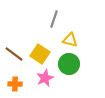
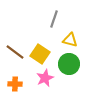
brown line: moved 1 px right, 2 px up
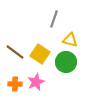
green circle: moved 3 px left, 2 px up
pink star: moved 9 px left, 4 px down
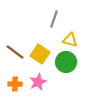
pink star: moved 2 px right
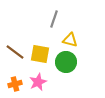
yellow square: rotated 24 degrees counterclockwise
orange cross: rotated 16 degrees counterclockwise
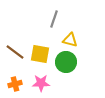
pink star: moved 3 px right, 1 px down; rotated 24 degrees clockwise
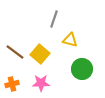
yellow square: rotated 30 degrees clockwise
green circle: moved 16 px right, 7 px down
orange cross: moved 3 px left
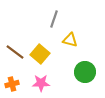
green circle: moved 3 px right, 3 px down
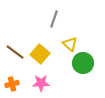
yellow triangle: moved 4 px down; rotated 28 degrees clockwise
green circle: moved 2 px left, 9 px up
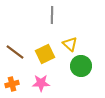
gray line: moved 2 px left, 4 px up; rotated 18 degrees counterclockwise
yellow square: moved 5 px right; rotated 24 degrees clockwise
green circle: moved 2 px left, 3 px down
